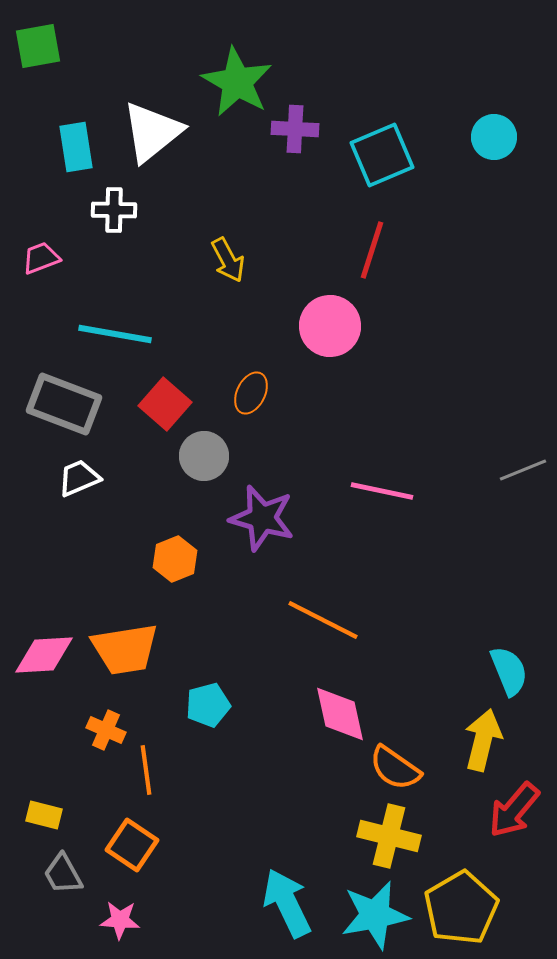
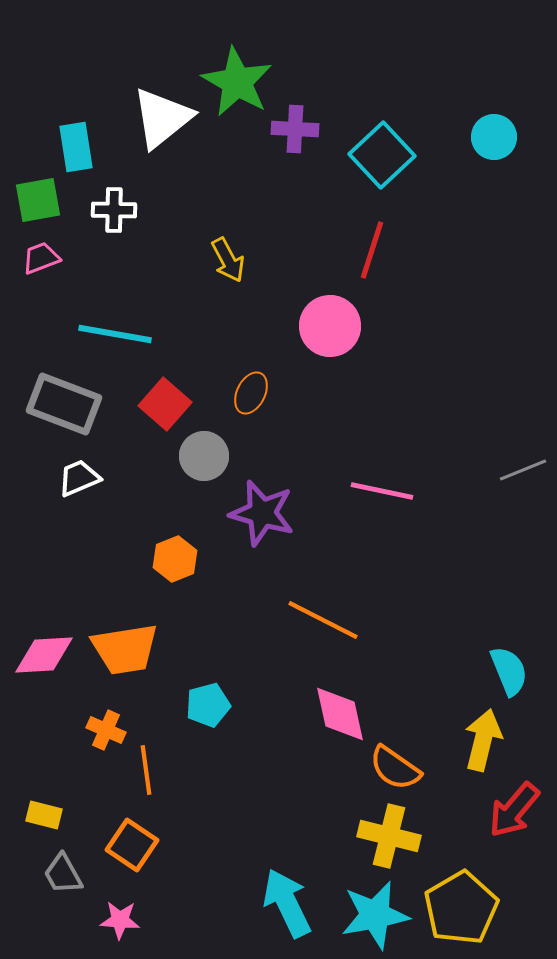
green square at (38, 46): moved 154 px down
white triangle at (152, 132): moved 10 px right, 14 px up
cyan square at (382, 155): rotated 20 degrees counterclockwise
purple star at (262, 518): moved 5 px up
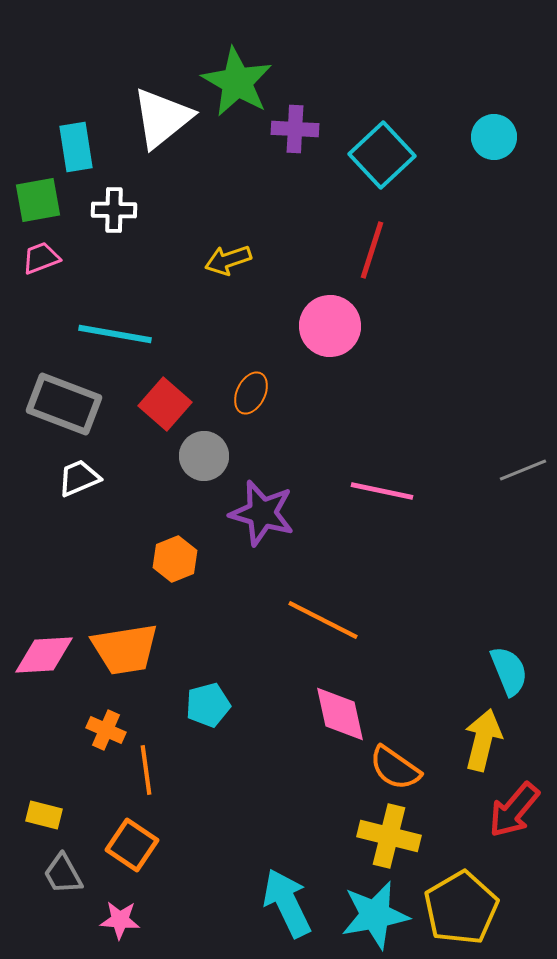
yellow arrow at (228, 260): rotated 99 degrees clockwise
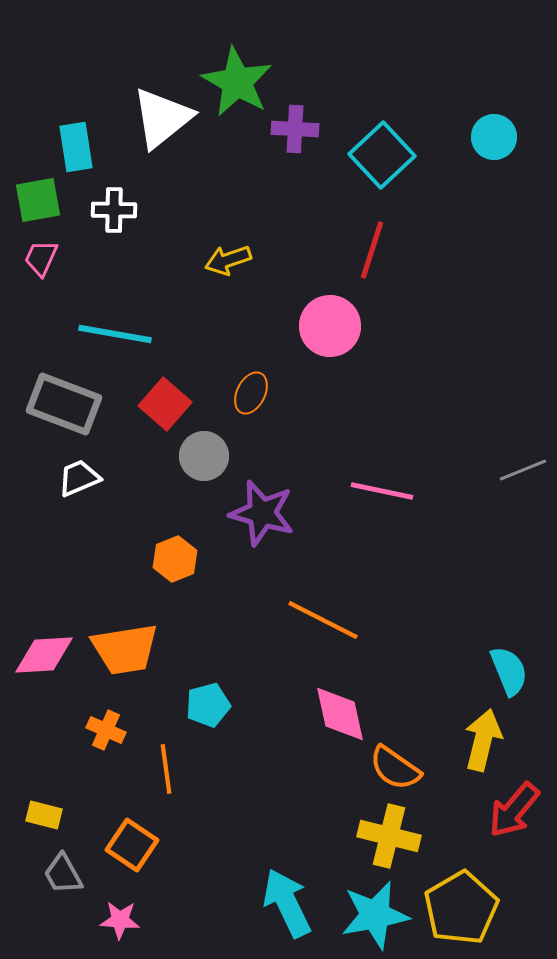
pink trapezoid at (41, 258): rotated 45 degrees counterclockwise
orange line at (146, 770): moved 20 px right, 1 px up
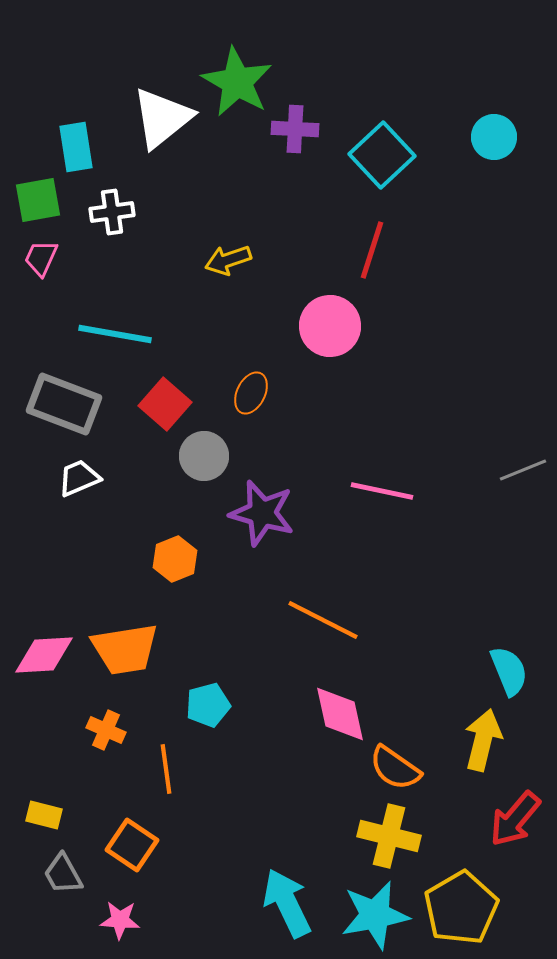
white cross at (114, 210): moved 2 px left, 2 px down; rotated 9 degrees counterclockwise
red arrow at (514, 810): moved 1 px right, 9 px down
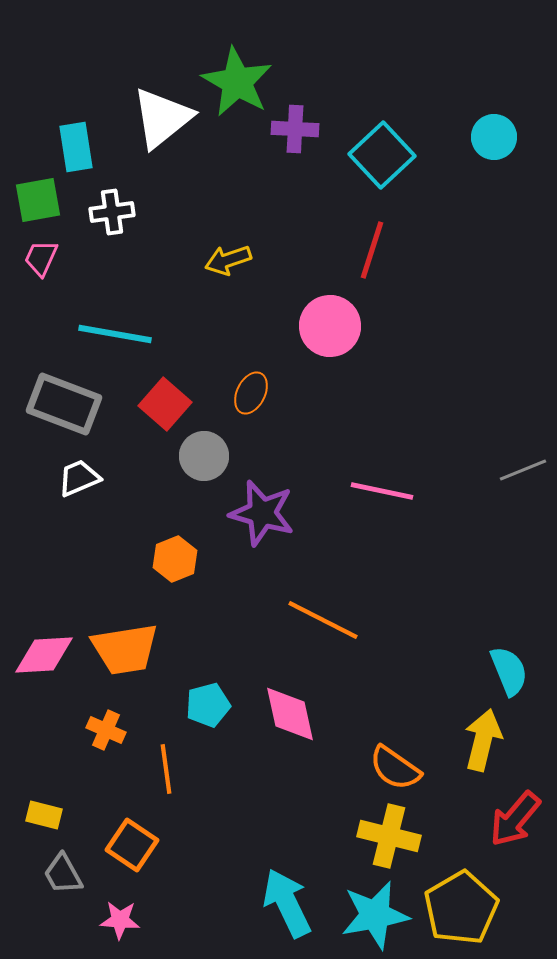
pink diamond at (340, 714): moved 50 px left
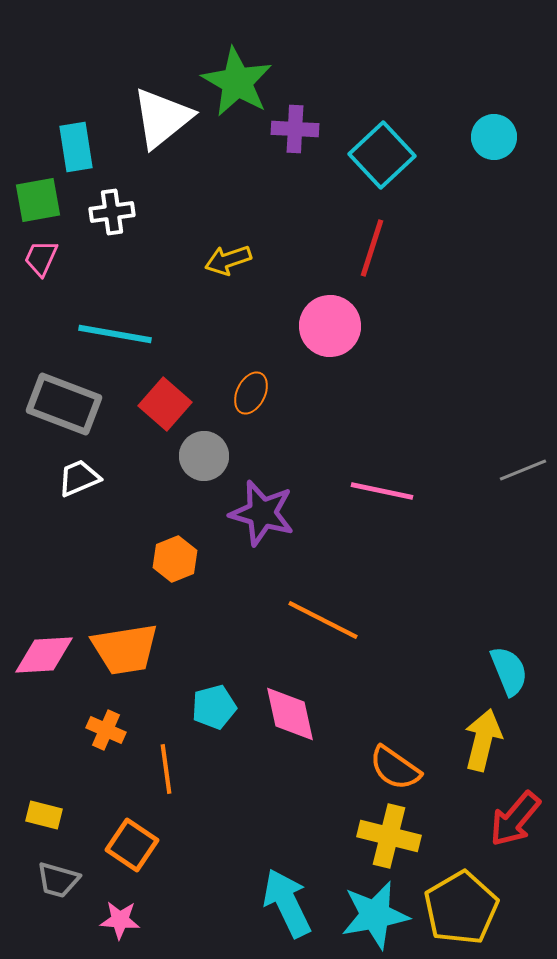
red line at (372, 250): moved 2 px up
cyan pentagon at (208, 705): moved 6 px right, 2 px down
gray trapezoid at (63, 874): moved 5 px left, 6 px down; rotated 45 degrees counterclockwise
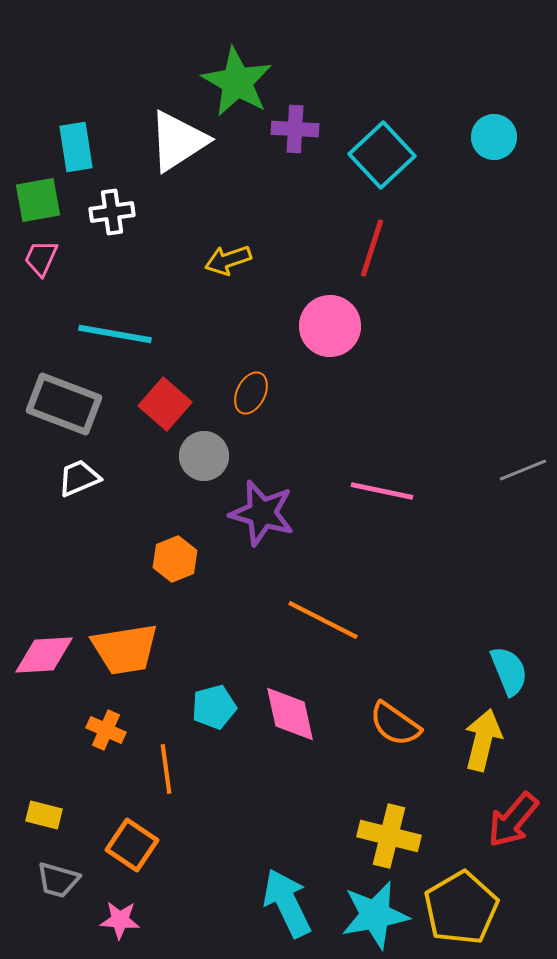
white triangle at (162, 118): moved 16 px right, 23 px down; rotated 6 degrees clockwise
orange semicircle at (395, 768): moved 44 px up
red arrow at (515, 819): moved 2 px left, 1 px down
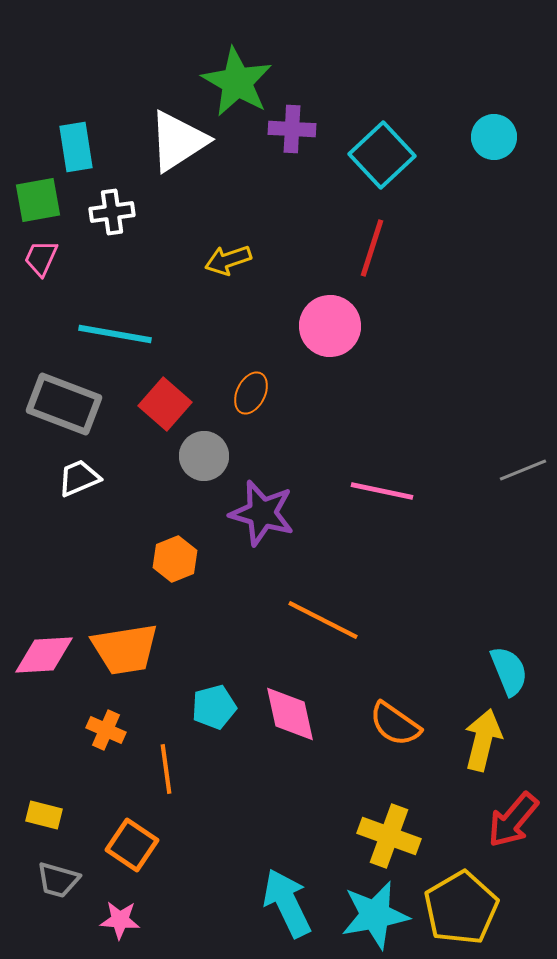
purple cross at (295, 129): moved 3 px left
yellow cross at (389, 836): rotated 6 degrees clockwise
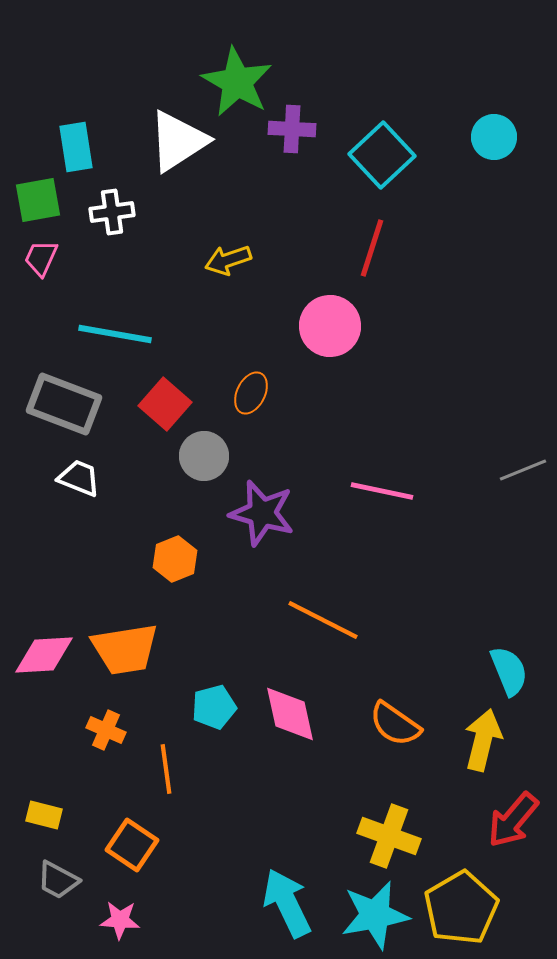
white trapezoid at (79, 478): rotated 45 degrees clockwise
gray trapezoid at (58, 880): rotated 12 degrees clockwise
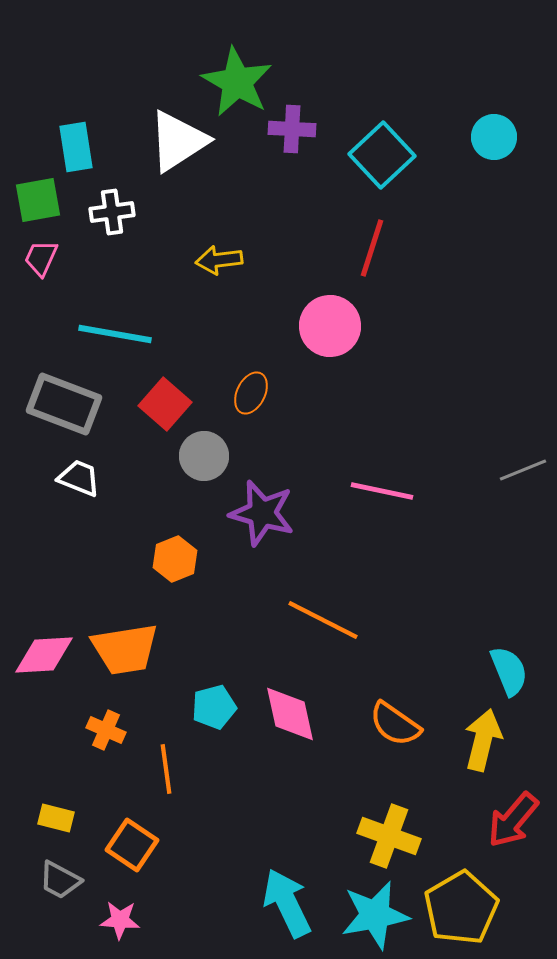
yellow arrow at (228, 260): moved 9 px left; rotated 12 degrees clockwise
yellow rectangle at (44, 815): moved 12 px right, 3 px down
gray trapezoid at (58, 880): moved 2 px right
